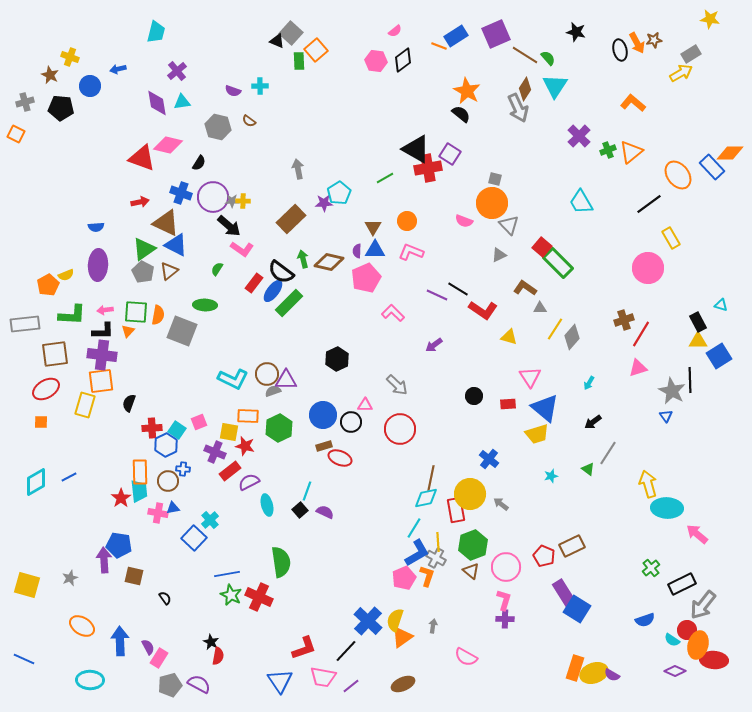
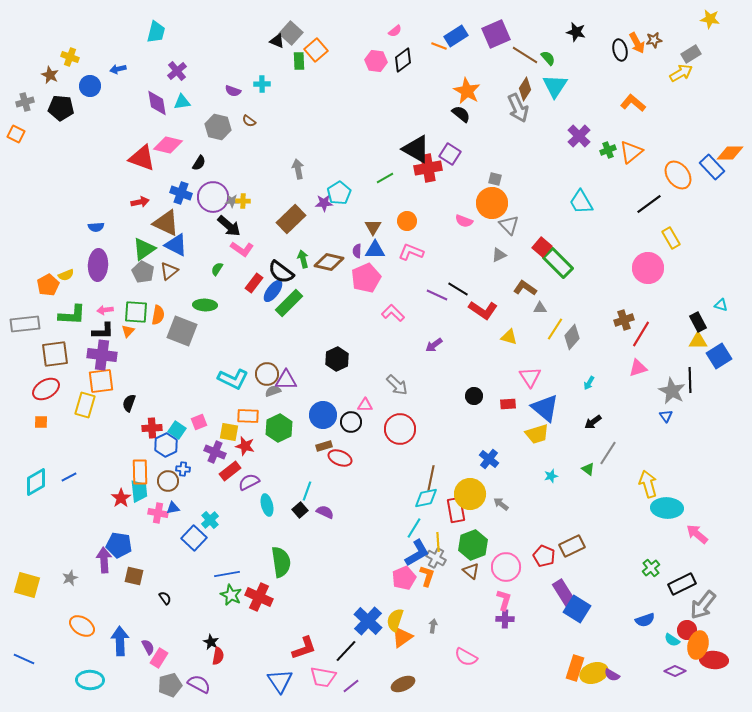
cyan cross at (260, 86): moved 2 px right, 2 px up
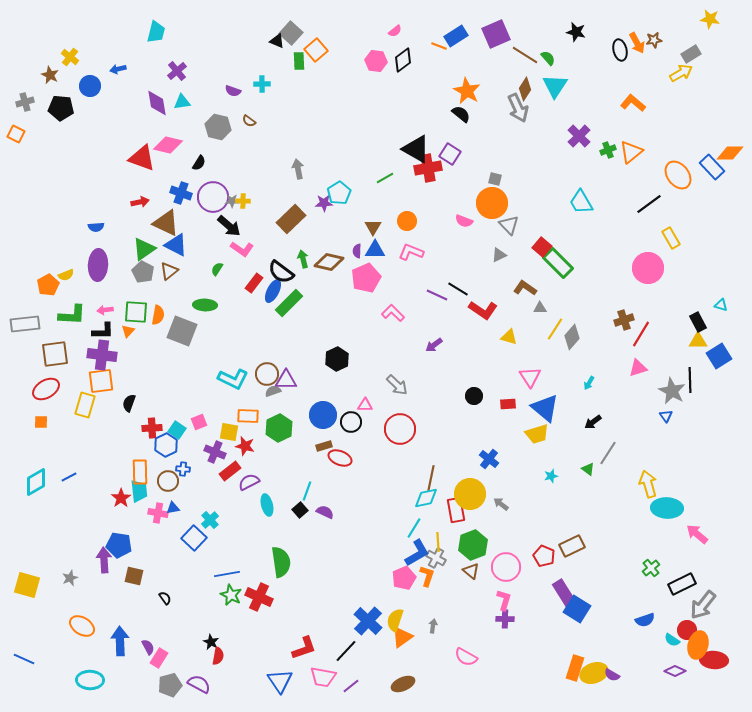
yellow cross at (70, 57): rotated 18 degrees clockwise
blue ellipse at (273, 291): rotated 10 degrees counterclockwise
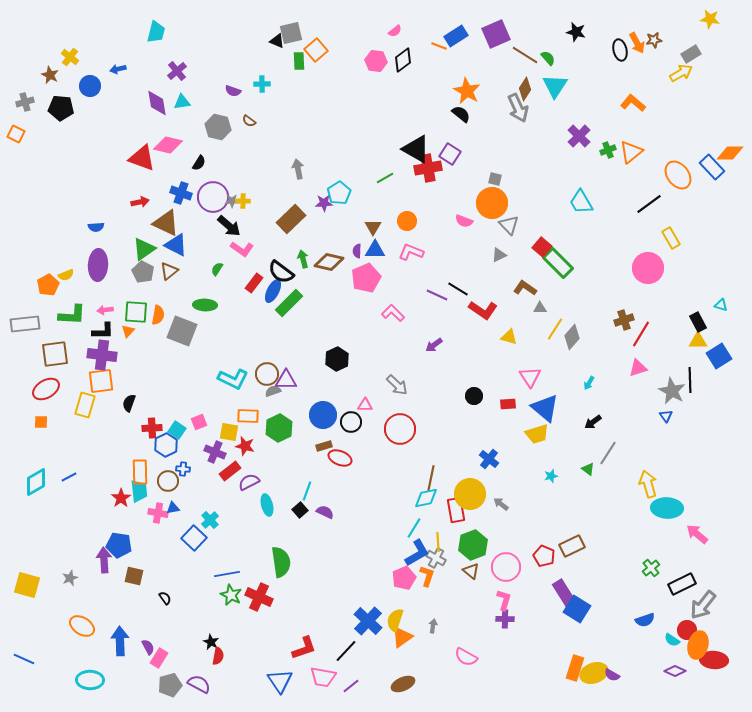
gray square at (291, 33): rotated 35 degrees clockwise
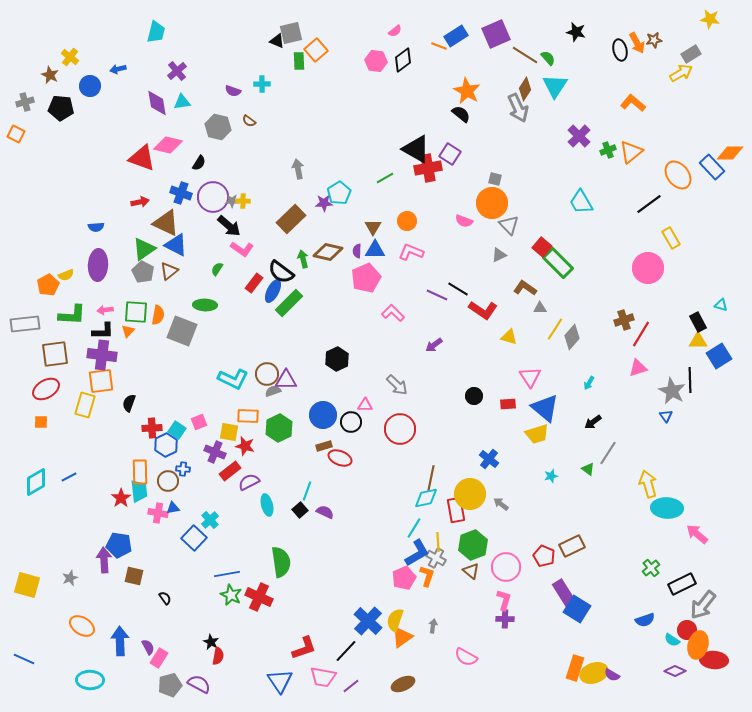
brown diamond at (329, 262): moved 1 px left, 10 px up
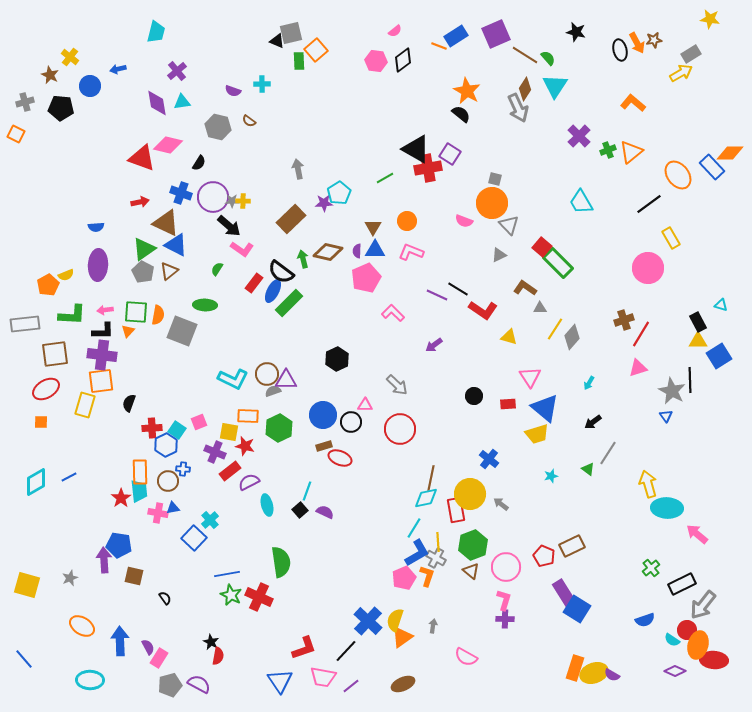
blue line at (24, 659): rotated 25 degrees clockwise
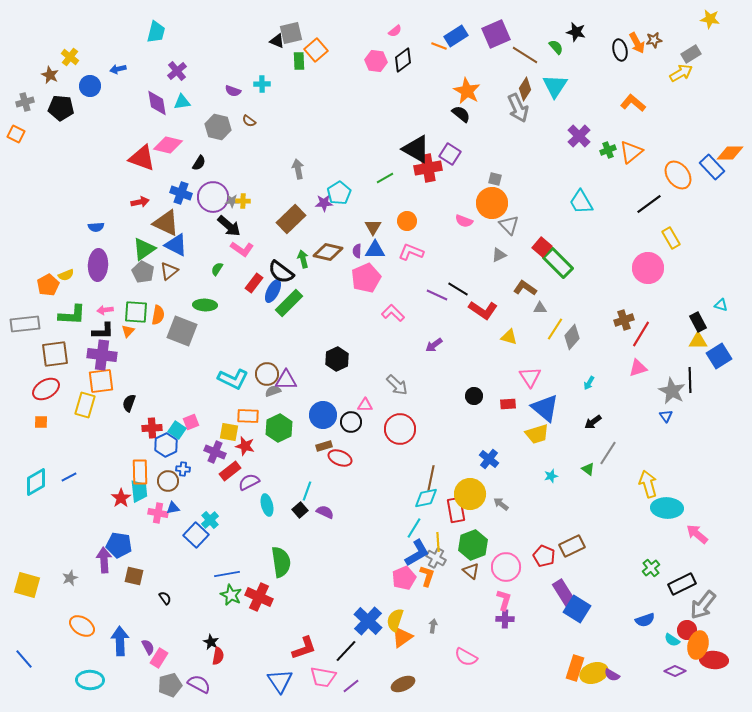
green semicircle at (548, 58): moved 8 px right, 11 px up
pink square at (199, 422): moved 8 px left
blue square at (194, 538): moved 2 px right, 3 px up
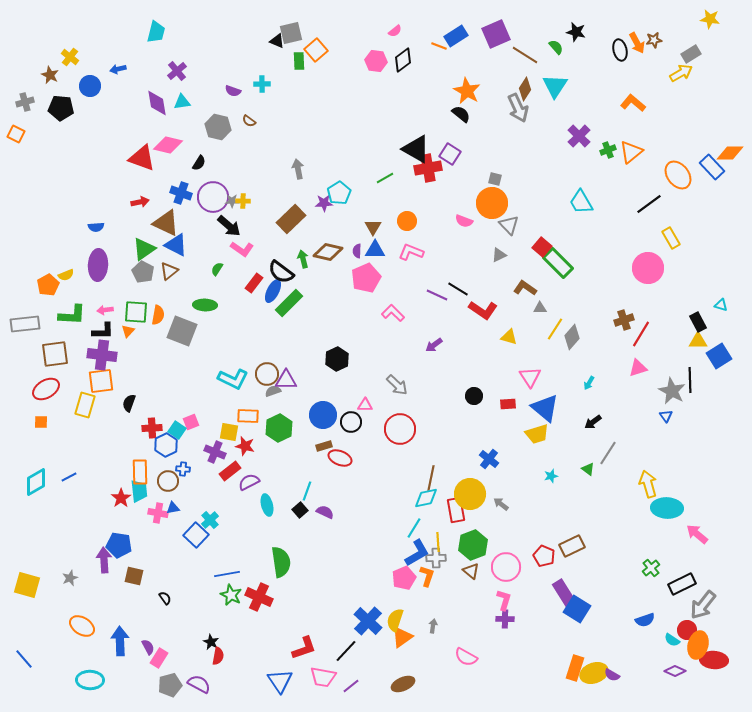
gray cross at (436, 558): rotated 30 degrees counterclockwise
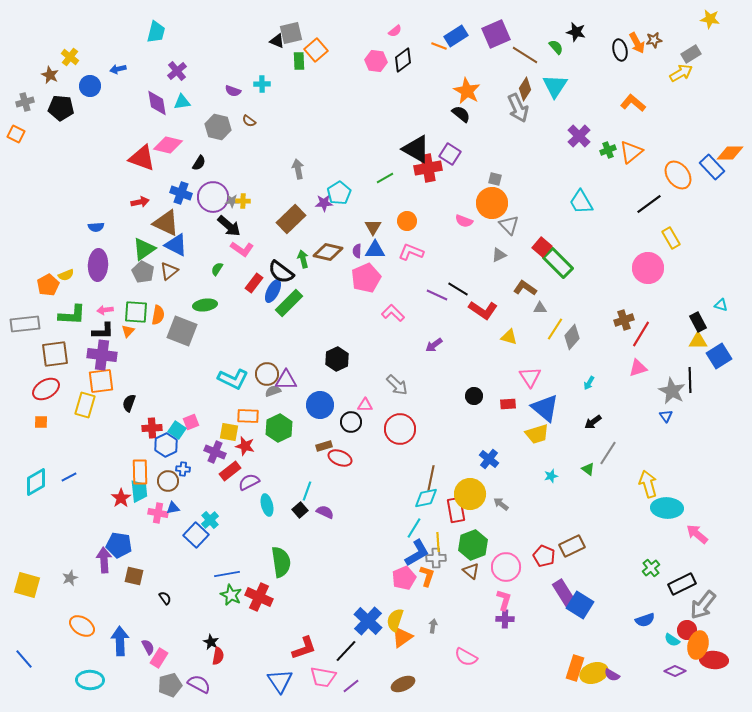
green ellipse at (205, 305): rotated 10 degrees counterclockwise
blue circle at (323, 415): moved 3 px left, 10 px up
blue square at (577, 609): moved 3 px right, 4 px up
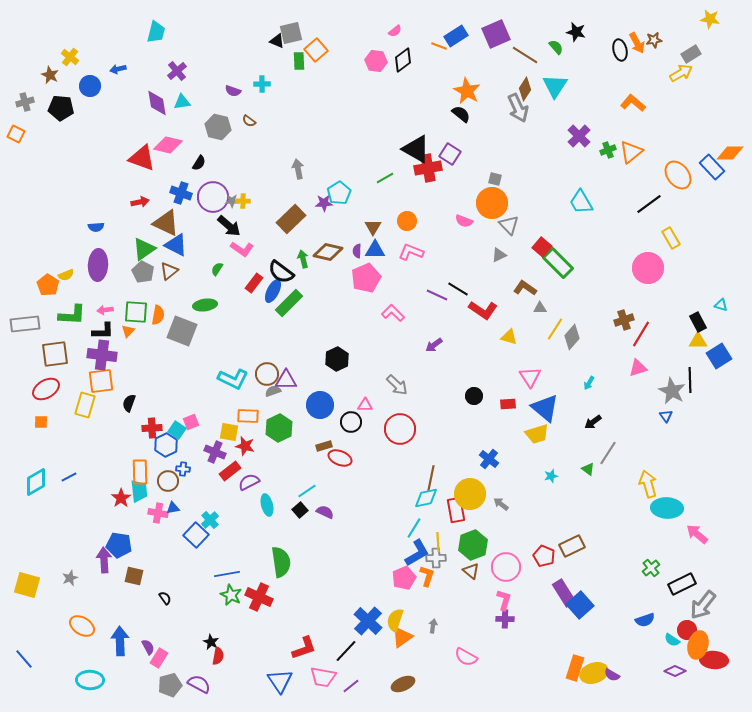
orange pentagon at (48, 285): rotated 10 degrees counterclockwise
cyan line at (307, 491): rotated 36 degrees clockwise
blue square at (580, 605): rotated 16 degrees clockwise
